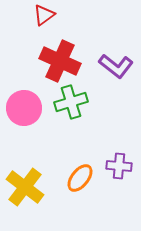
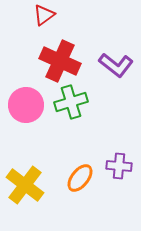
purple L-shape: moved 1 px up
pink circle: moved 2 px right, 3 px up
yellow cross: moved 2 px up
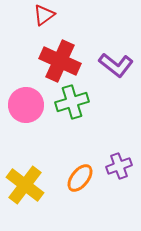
green cross: moved 1 px right
purple cross: rotated 25 degrees counterclockwise
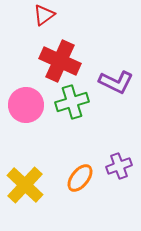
purple L-shape: moved 17 px down; rotated 12 degrees counterclockwise
yellow cross: rotated 6 degrees clockwise
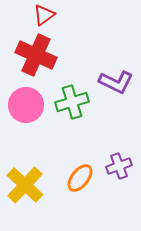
red cross: moved 24 px left, 6 px up
